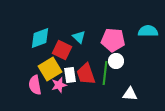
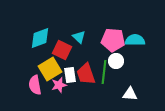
cyan semicircle: moved 13 px left, 9 px down
green line: moved 1 px left, 1 px up
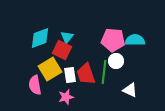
cyan triangle: moved 12 px left; rotated 24 degrees clockwise
pink star: moved 7 px right, 12 px down
white triangle: moved 4 px up; rotated 21 degrees clockwise
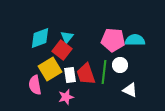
red square: rotated 12 degrees clockwise
white circle: moved 4 px right, 4 px down
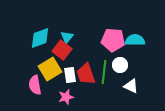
white triangle: moved 1 px right, 4 px up
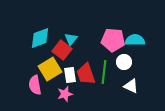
cyan triangle: moved 4 px right, 2 px down
white circle: moved 4 px right, 3 px up
pink star: moved 1 px left, 3 px up
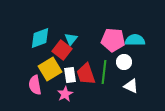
pink star: rotated 14 degrees counterclockwise
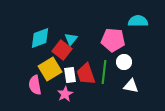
cyan semicircle: moved 3 px right, 19 px up
white triangle: rotated 14 degrees counterclockwise
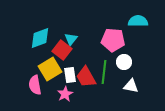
red trapezoid: moved 3 px down; rotated 10 degrees counterclockwise
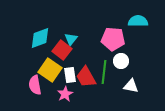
pink pentagon: moved 1 px up
white circle: moved 3 px left, 1 px up
yellow square: moved 1 px down; rotated 25 degrees counterclockwise
